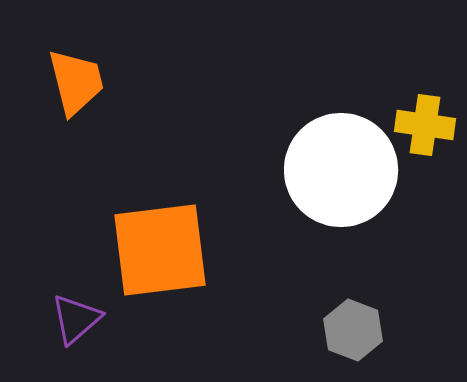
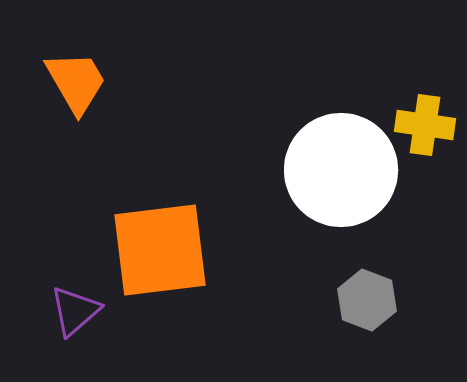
orange trapezoid: rotated 16 degrees counterclockwise
purple triangle: moved 1 px left, 8 px up
gray hexagon: moved 14 px right, 30 px up
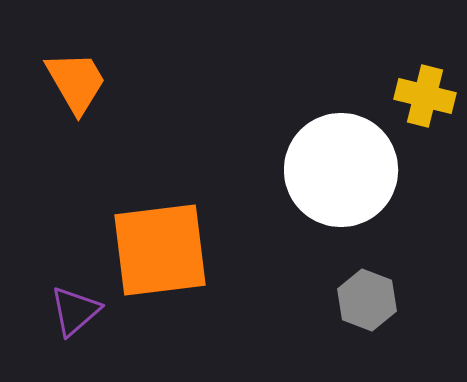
yellow cross: moved 29 px up; rotated 6 degrees clockwise
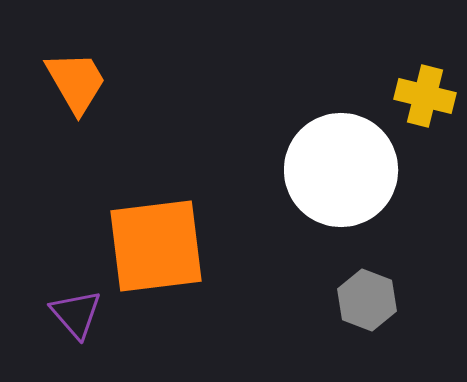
orange square: moved 4 px left, 4 px up
purple triangle: moved 1 px right, 3 px down; rotated 30 degrees counterclockwise
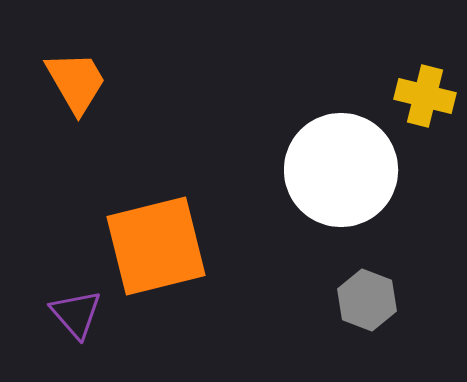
orange square: rotated 7 degrees counterclockwise
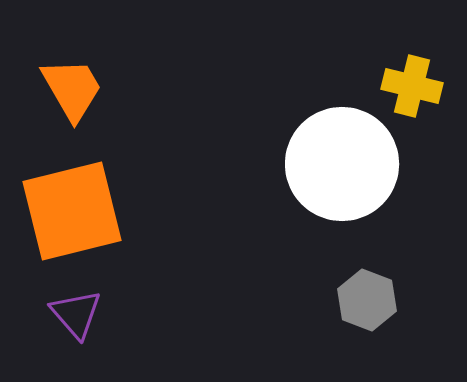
orange trapezoid: moved 4 px left, 7 px down
yellow cross: moved 13 px left, 10 px up
white circle: moved 1 px right, 6 px up
orange square: moved 84 px left, 35 px up
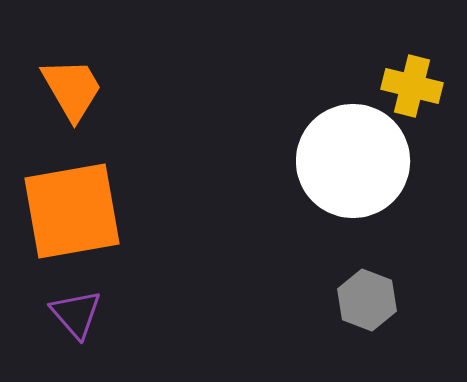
white circle: moved 11 px right, 3 px up
orange square: rotated 4 degrees clockwise
